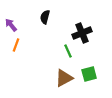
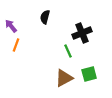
purple arrow: moved 1 px down
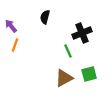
orange line: moved 1 px left
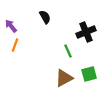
black semicircle: rotated 136 degrees clockwise
black cross: moved 4 px right, 1 px up
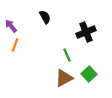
green line: moved 1 px left, 4 px down
green square: rotated 28 degrees counterclockwise
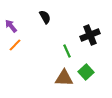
black cross: moved 4 px right, 3 px down
orange line: rotated 24 degrees clockwise
green line: moved 4 px up
green square: moved 3 px left, 2 px up
brown triangle: rotated 30 degrees clockwise
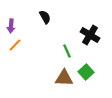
purple arrow: rotated 136 degrees counterclockwise
black cross: rotated 36 degrees counterclockwise
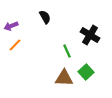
purple arrow: rotated 64 degrees clockwise
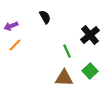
black cross: rotated 18 degrees clockwise
green square: moved 4 px right, 1 px up
